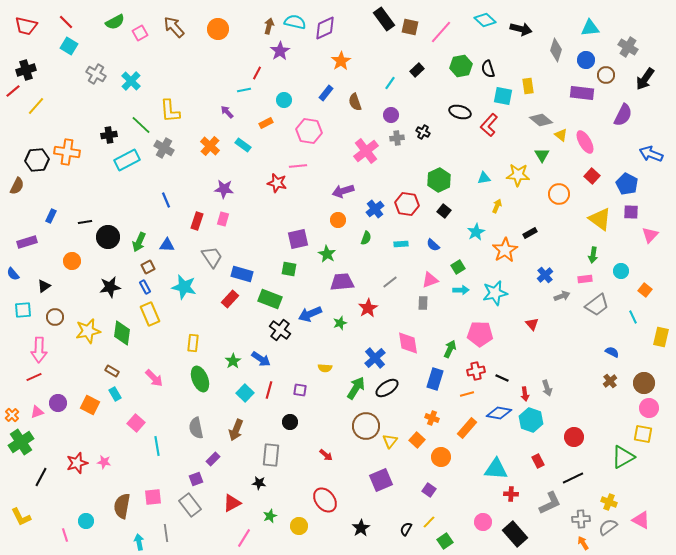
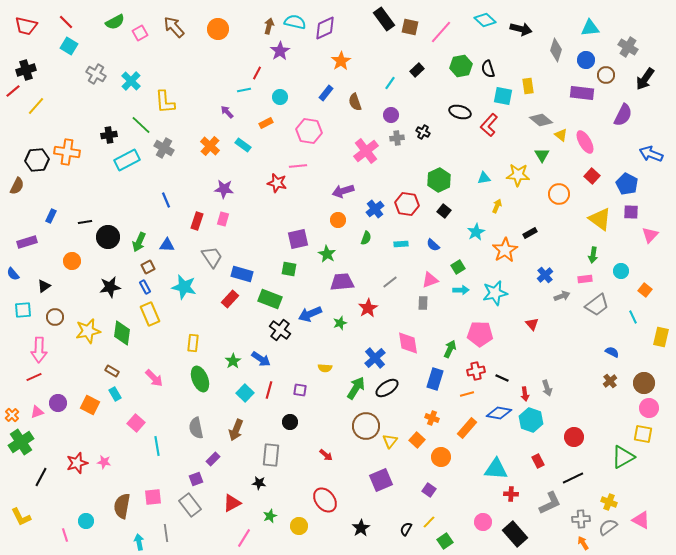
cyan circle at (284, 100): moved 4 px left, 3 px up
yellow L-shape at (170, 111): moved 5 px left, 9 px up
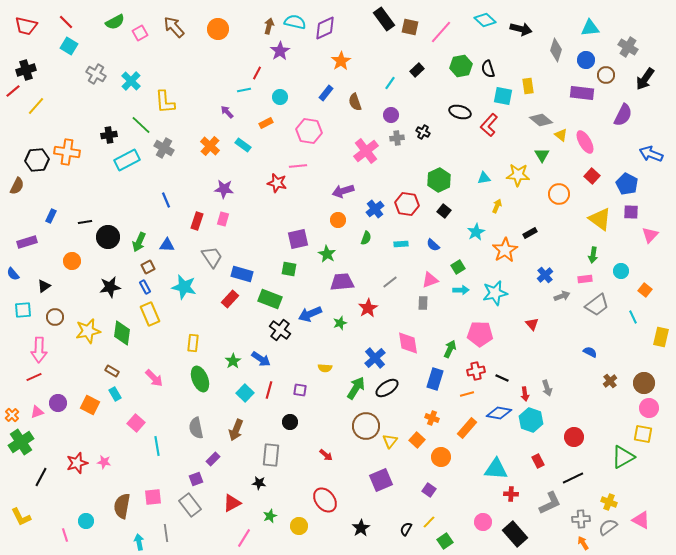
blue semicircle at (612, 352): moved 22 px left
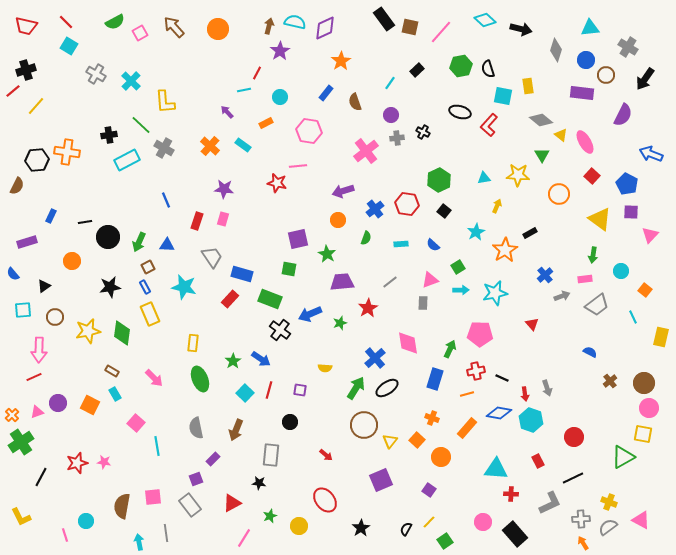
brown circle at (366, 426): moved 2 px left, 1 px up
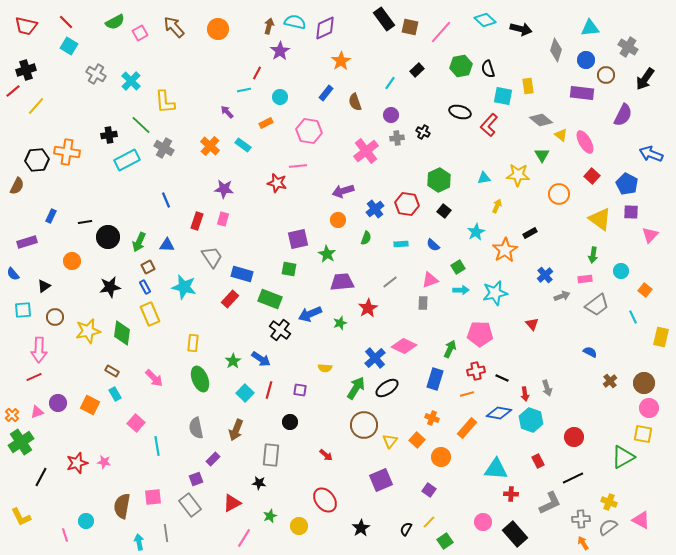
pink diamond at (408, 343): moved 4 px left, 3 px down; rotated 55 degrees counterclockwise
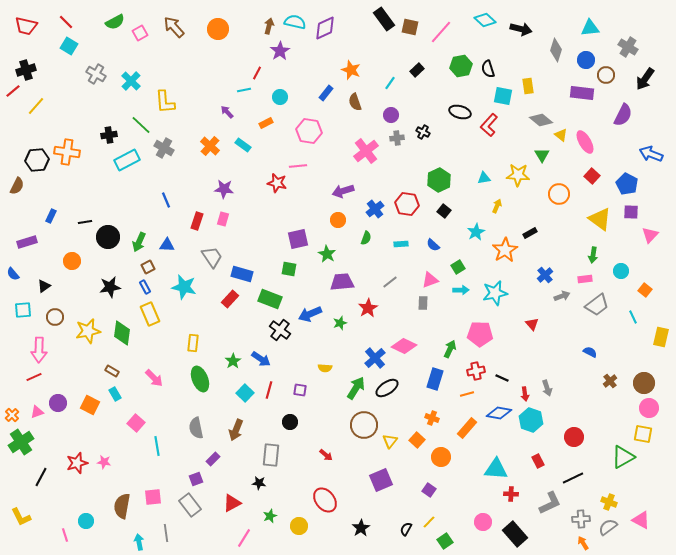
orange star at (341, 61): moved 10 px right, 9 px down; rotated 18 degrees counterclockwise
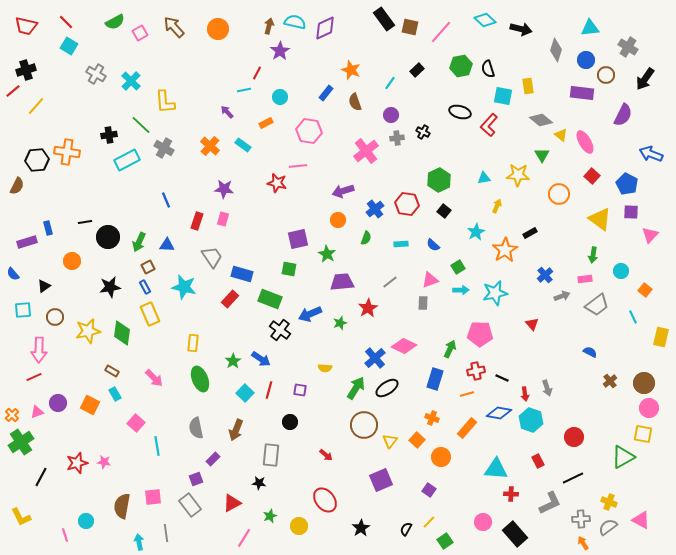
blue rectangle at (51, 216): moved 3 px left, 12 px down; rotated 40 degrees counterclockwise
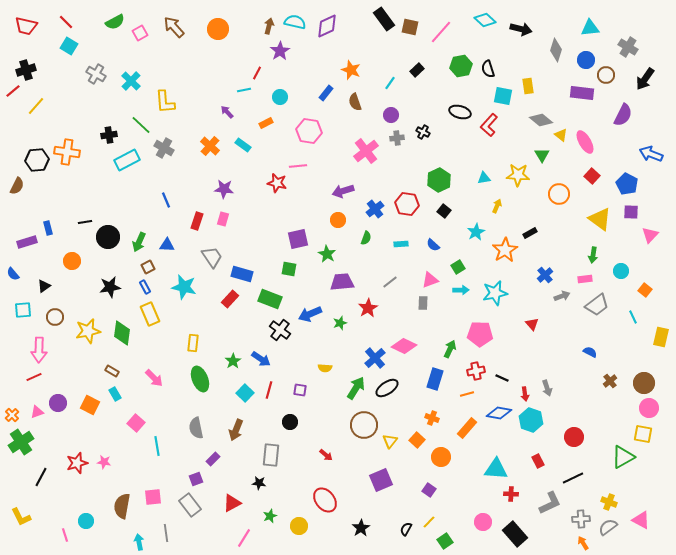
purple diamond at (325, 28): moved 2 px right, 2 px up
